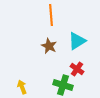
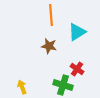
cyan triangle: moved 9 px up
brown star: rotated 14 degrees counterclockwise
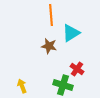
cyan triangle: moved 6 px left, 1 px down
yellow arrow: moved 1 px up
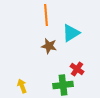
orange line: moved 5 px left
green cross: rotated 24 degrees counterclockwise
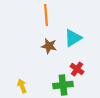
cyan triangle: moved 2 px right, 5 px down
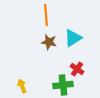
brown star: moved 4 px up
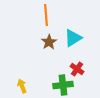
brown star: rotated 28 degrees clockwise
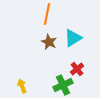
orange line: moved 1 px right, 1 px up; rotated 15 degrees clockwise
brown star: rotated 14 degrees counterclockwise
red cross: rotated 16 degrees clockwise
green cross: rotated 18 degrees counterclockwise
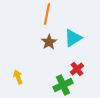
brown star: rotated 14 degrees clockwise
yellow arrow: moved 4 px left, 9 px up
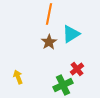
orange line: moved 2 px right
cyan triangle: moved 2 px left, 4 px up
